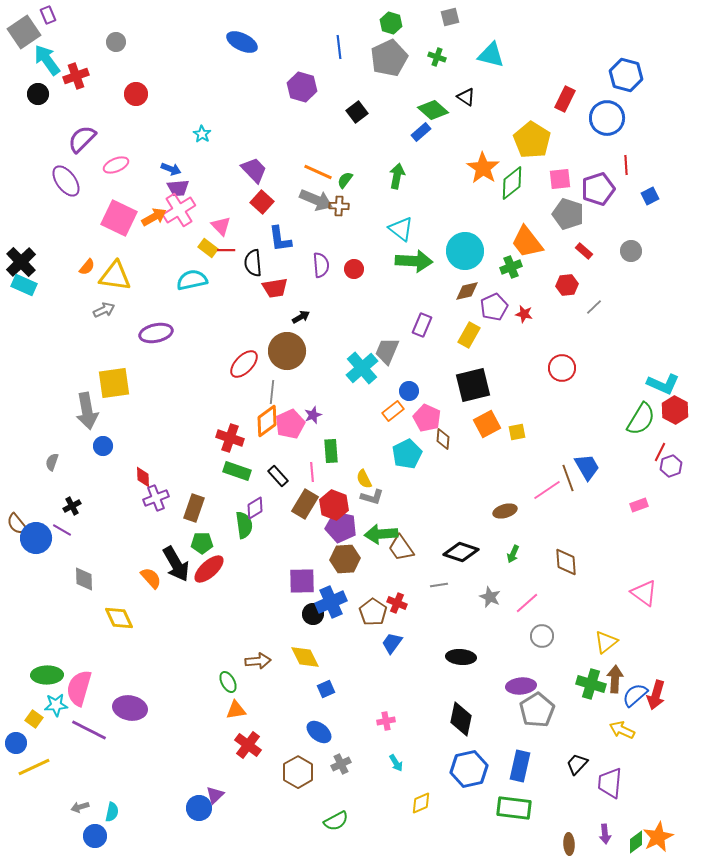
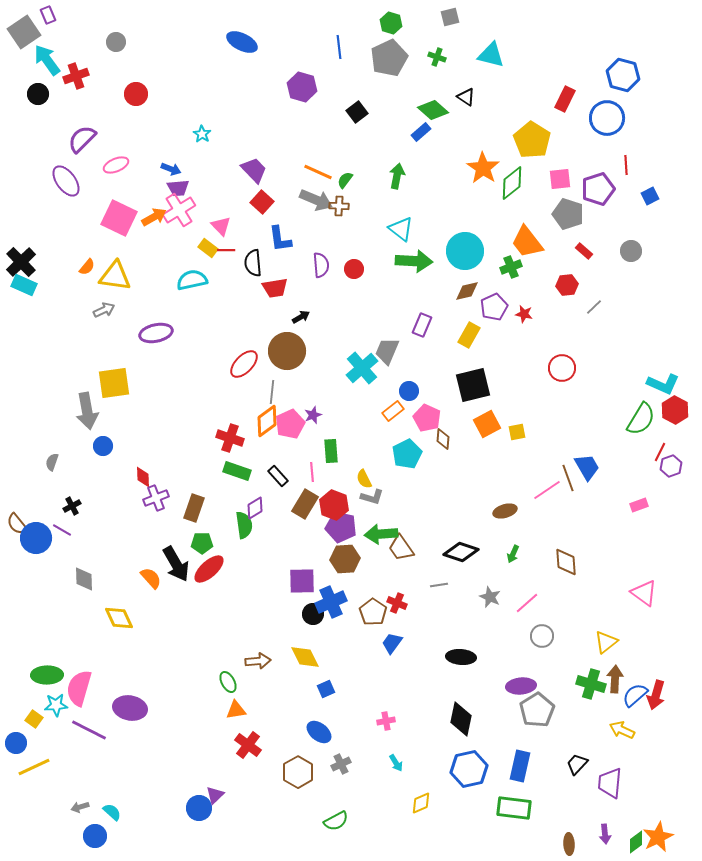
blue hexagon at (626, 75): moved 3 px left
cyan semicircle at (112, 812): rotated 60 degrees counterclockwise
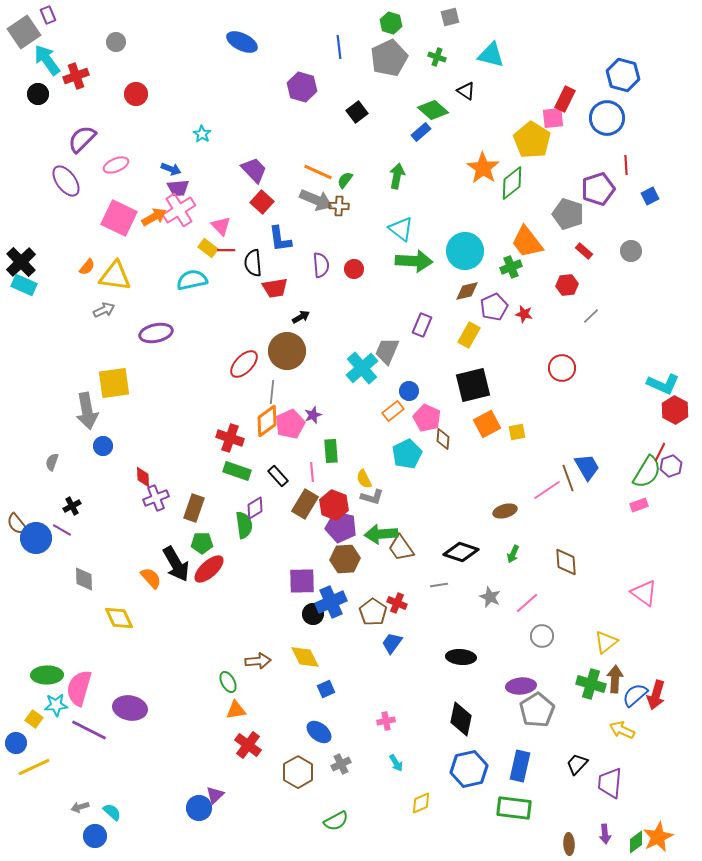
black triangle at (466, 97): moved 6 px up
pink square at (560, 179): moved 7 px left, 61 px up
gray line at (594, 307): moved 3 px left, 9 px down
green semicircle at (641, 419): moved 6 px right, 53 px down
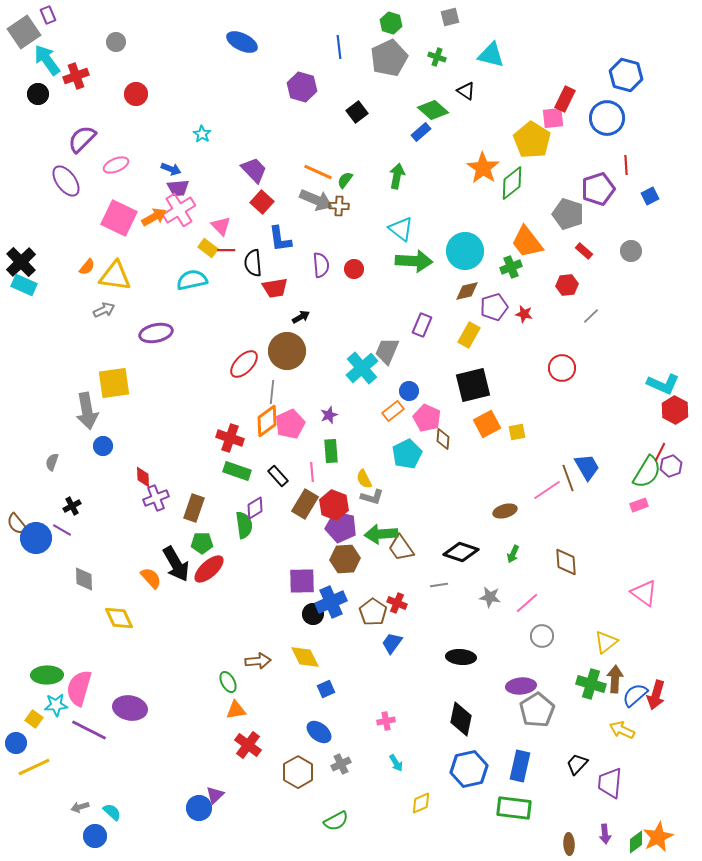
blue hexagon at (623, 75): moved 3 px right
purple pentagon at (494, 307): rotated 8 degrees clockwise
purple star at (313, 415): moved 16 px right
gray star at (490, 597): rotated 15 degrees counterclockwise
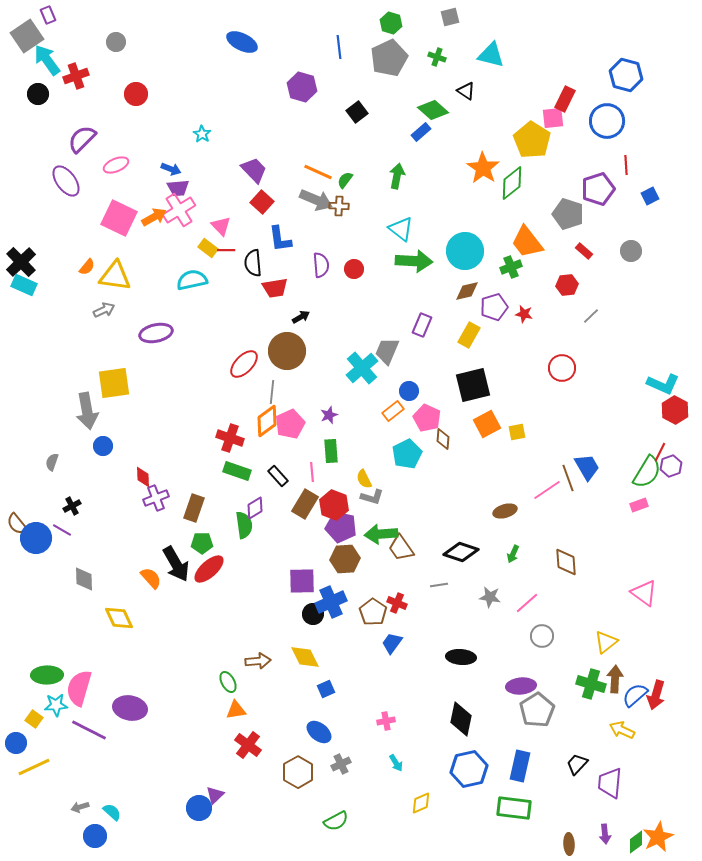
gray square at (24, 32): moved 3 px right, 4 px down
blue circle at (607, 118): moved 3 px down
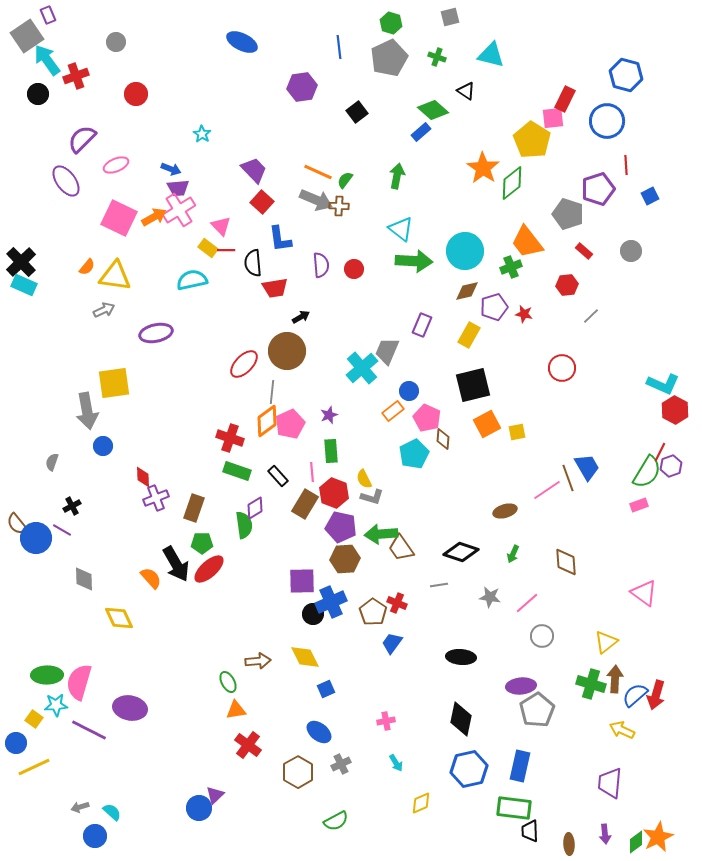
purple hexagon at (302, 87): rotated 24 degrees counterclockwise
cyan pentagon at (407, 454): moved 7 px right
red hexagon at (334, 505): moved 12 px up
pink semicircle at (79, 688): moved 6 px up
black trapezoid at (577, 764): moved 47 px left, 67 px down; rotated 45 degrees counterclockwise
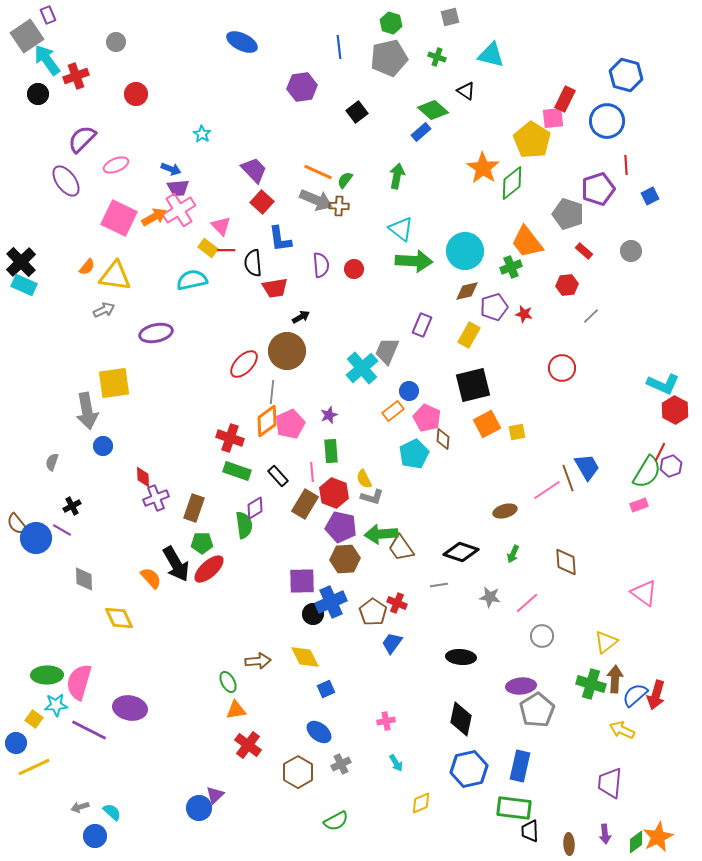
gray pentagon at (389, 58): rotated 12 degrees clockwise
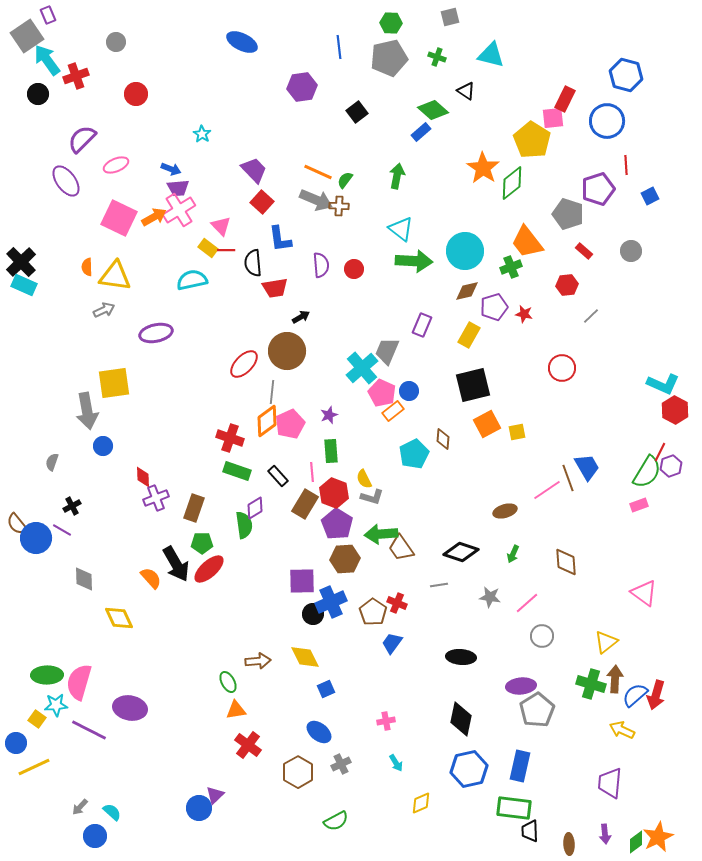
green hexagon at (391, 23): rotated 15 degrees counterclockwise
orange semicircle at (87, 267): rotated 138 degrees clockwise
pink pentagon at (427, 418): moved 45 px left, 25 px up
purple pentagon at (341, 527): moved 4 px left, 3 px up; rotated 20 degrees clockwise
yellow square at (34, 719): moved 3 px right
gray arrow at (80, 807): rotated 30 degrees counterclockwise
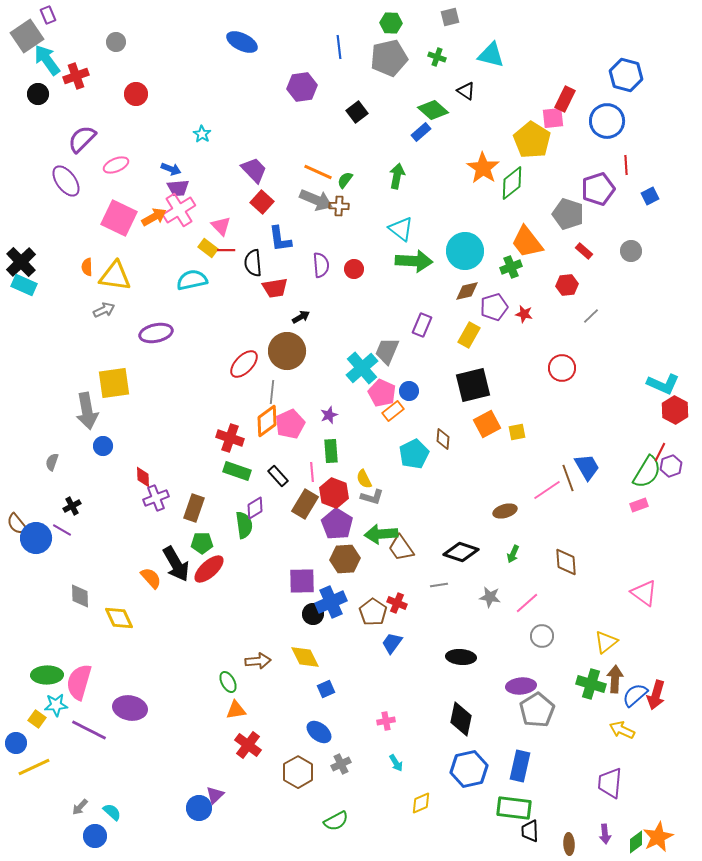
gray diamond at (84, 579): moved 4 px left, 17 px down
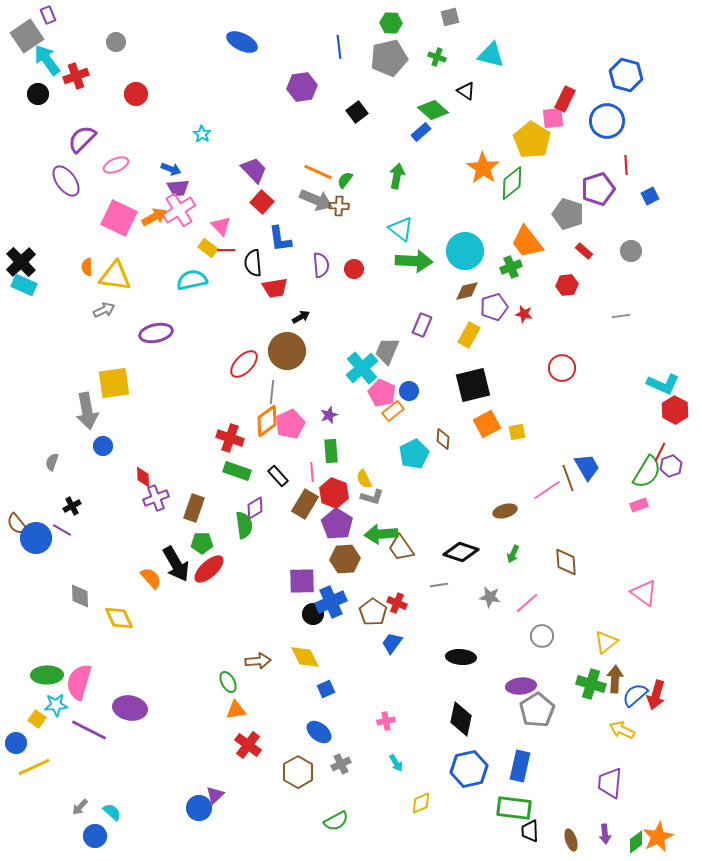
gray line at (591, 316): moved 30 px right; rotated 36 degrees clockwise
brown ellipse at (569, 844): moved 2 px right, 4 px up; rotated 15 degrees counterclockwise
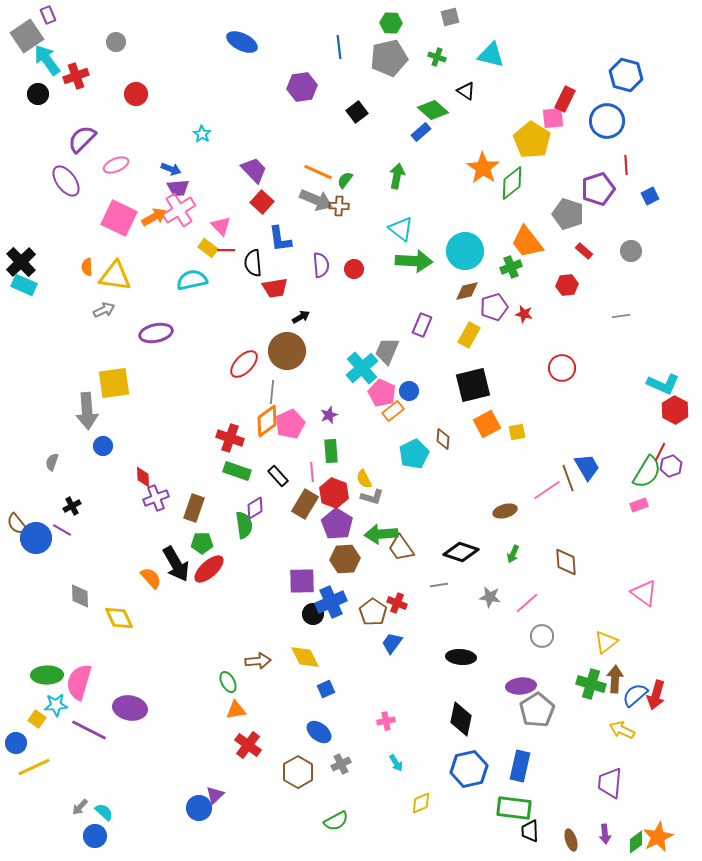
gray arrow at (87, 411): rotated 6 degrees clockwise
cyan semicircle at (112, 812): moved 8 px left
